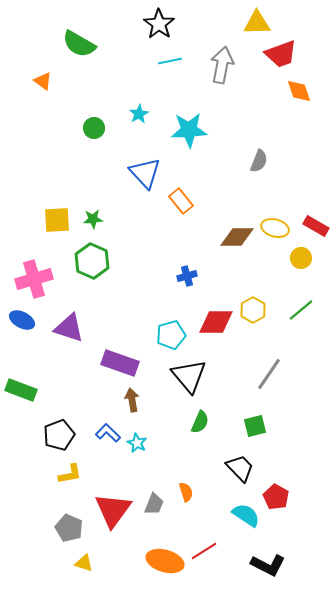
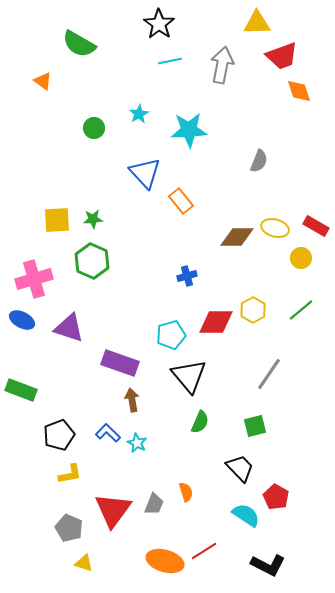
red trapezoid at (281, 54): moved 1 px right, 2 px down
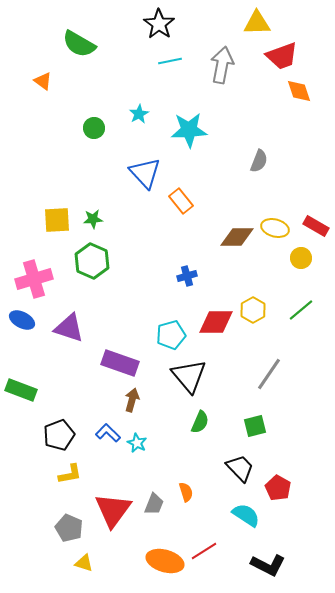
brown arrow at (132, 400): rotated 25 degrees clockwise
red pentagon at (276, 497): moved 2 px right, 9 px up
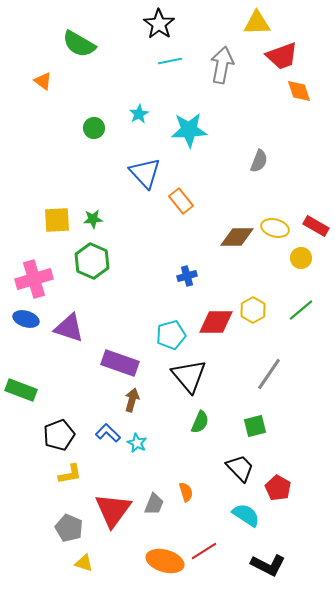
blue ellipse at (22, 320): moved 4 px right, 1 px up; rotated 10 degrees counterclockwise
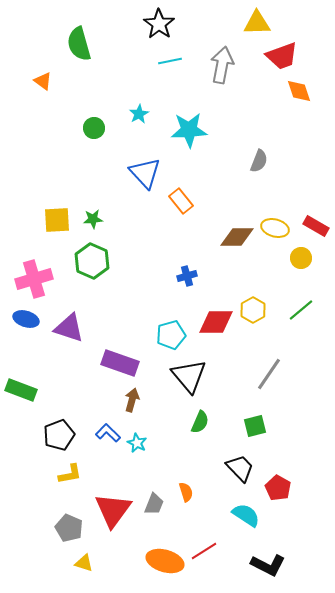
green semicircle at (79, 44): rotated 44 degrees clockwise
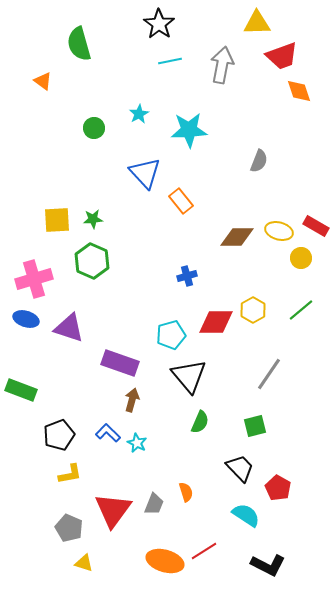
yellow ellipse at (275, 228): moved 4 px right, 3 px down
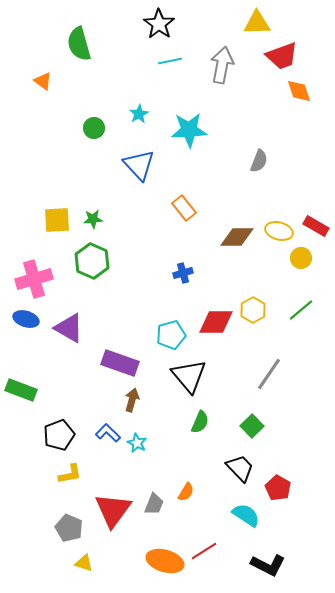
blue triangle at (145, 173): moved 6 px left, 8 px up
orange rectangle at (181, 201): moved 3 px right, 7 px down
blue cross at (187, 276): moved 4 px left, 3 px up
purple triangle at (69, 328): rotated 12 degrees clockwise
green square at (255, 426): moved 3 px left; rotated 30 degrees counterclockwise
orange semicircle at (186, 492): rotated 48 degrees clockwise
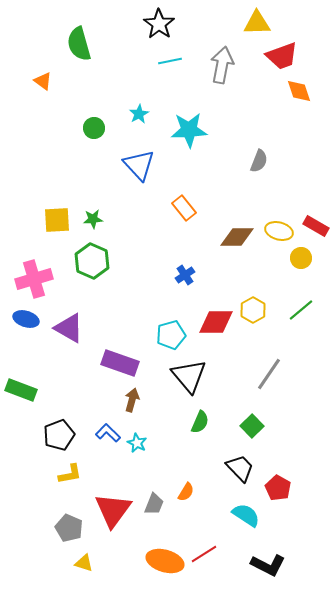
blue cross at (183, 273): moved 2 px right, 2 px down; rotated 18 degrees counterclockwise
red line at (204, 551): moved 3 px down
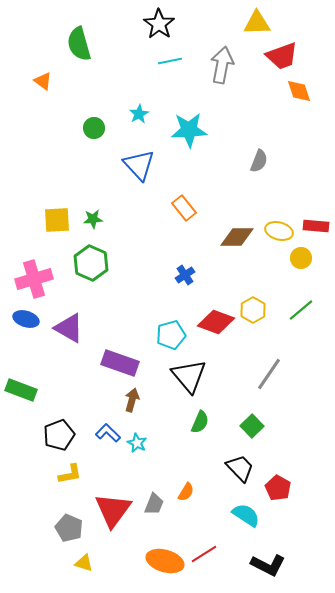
red rectangle at (316, 226): rotated 25 degrees counterclockwise
green hexagon at (92, 261): moved 1 px left, 2 px down
red diamond at (216, 322): rotated 21 degrees clockwise
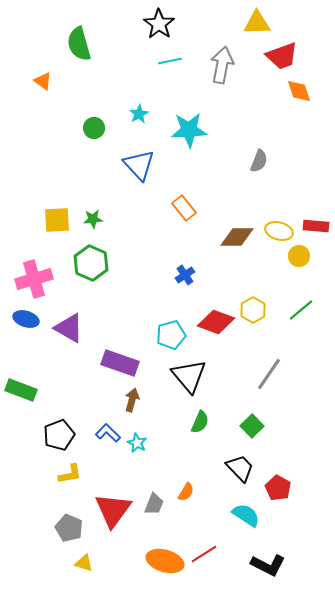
yellow circle at (301, 258): moved 2 px left, 2 px up
